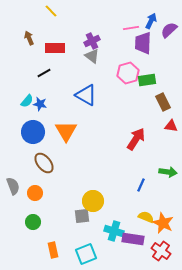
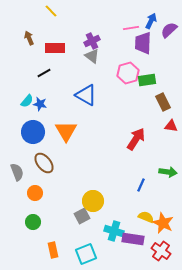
gray semicircle: moved 4 px right, 14 px up
gray square: rotated 21 degrees counterclockwise
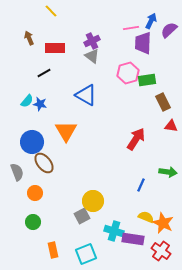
blue circle: moved 1 px left, 10 px down
